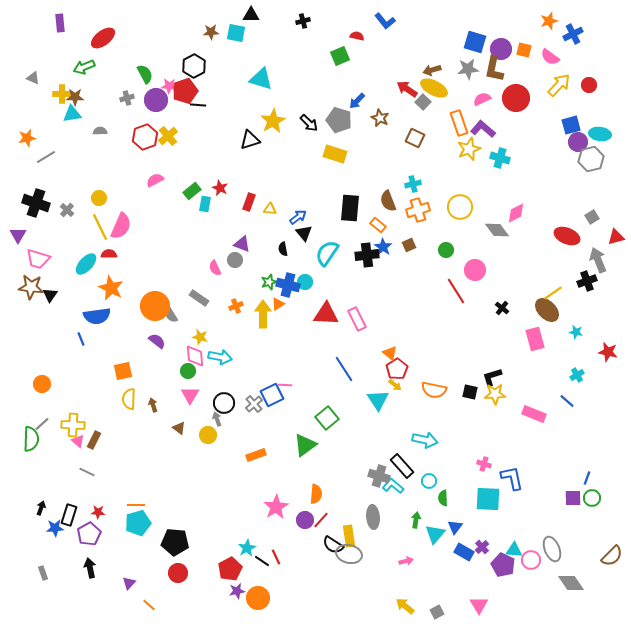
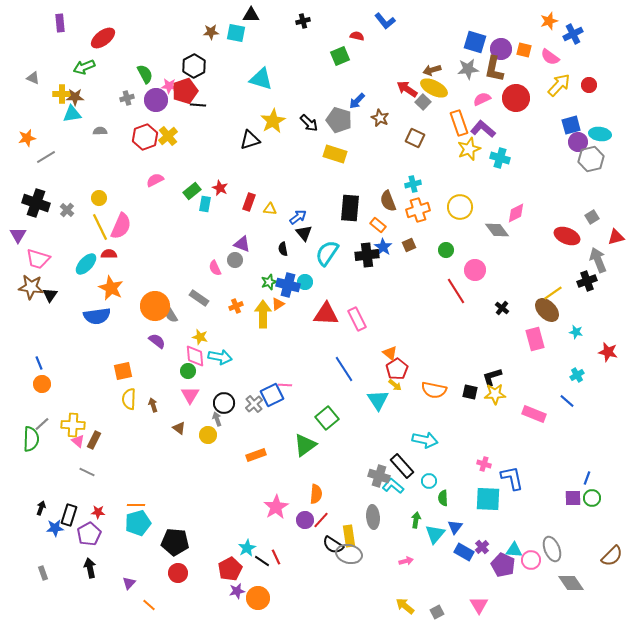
blue line at (81, 339): moved 42 px left, 24 px down
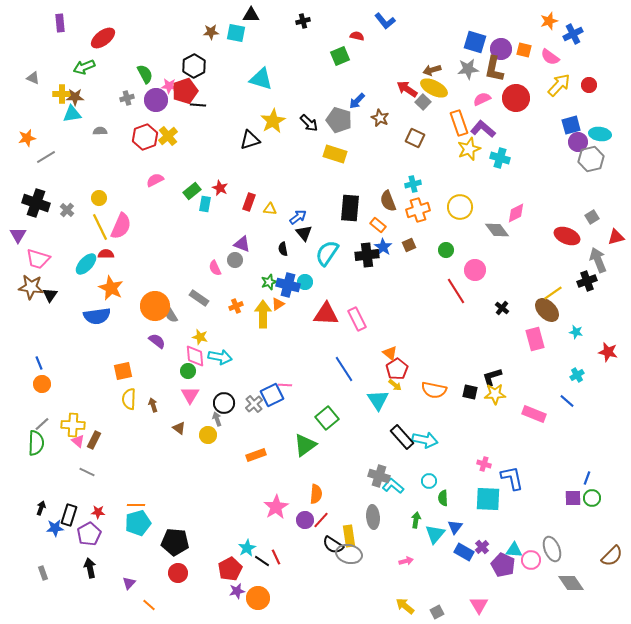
red semicircle at (109, 254): moved 3 px left
green semicircle at (31, 439): moved 5 px right, 4 px down
black rectangle at (402, 466): moved 29 px up
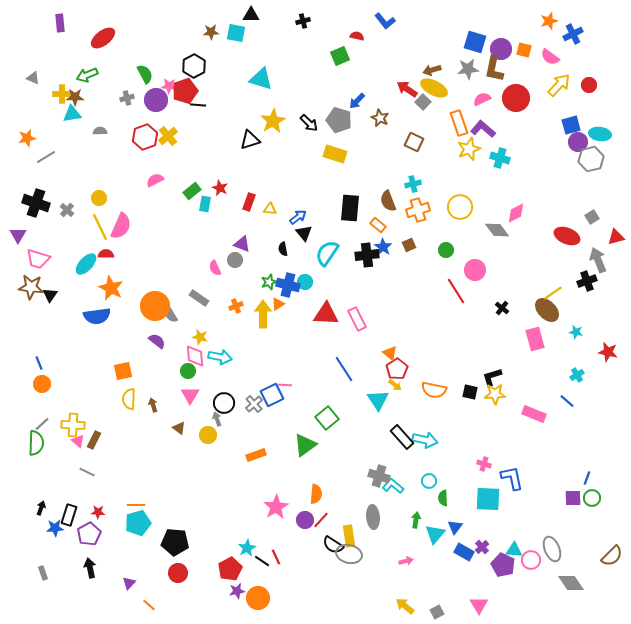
green arrow at (84, 67): moved 3 px right, 8 px down
brown square at (415, 138): moved 1 px left, 4 px down
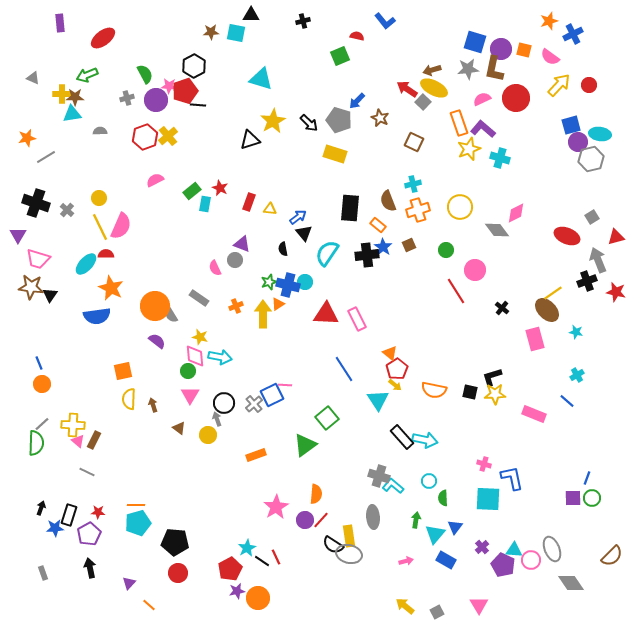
red star at (608, 352): moved 8 px right, 60 px up
blue rectangle at (464, 552): moved 18 px left, 8 px down
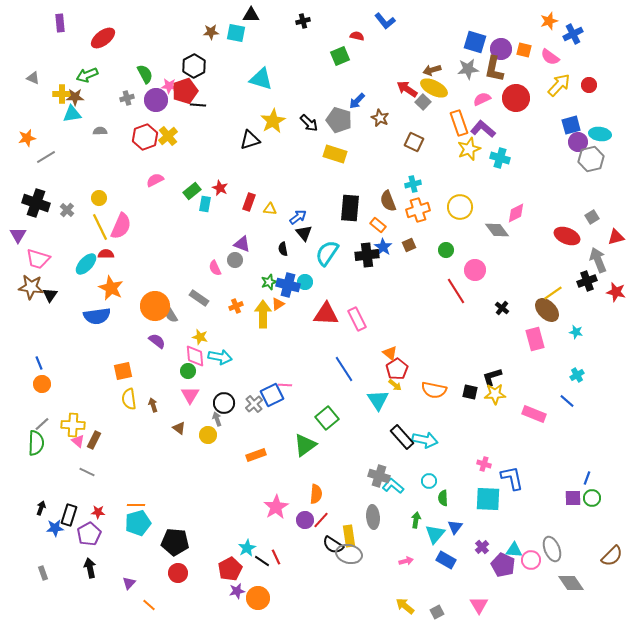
yellow semicircle at (129, 399): rotated 10 degrees counterclockwise
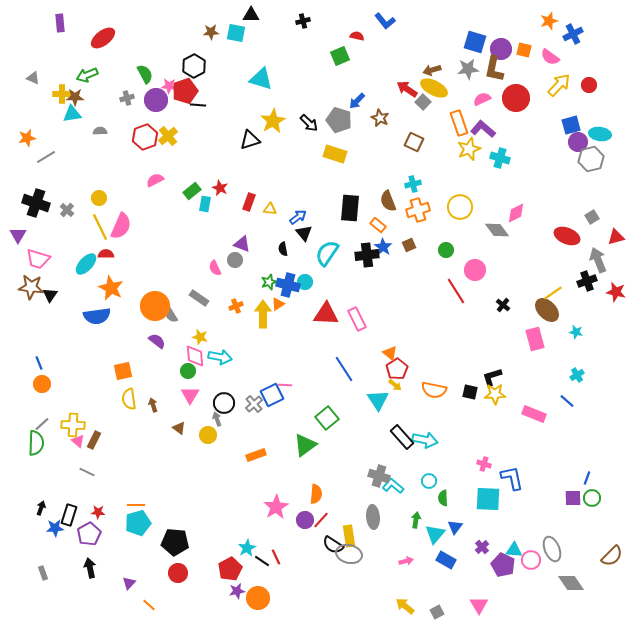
black cross at (502, 308): moved 1 px right, 3 px up
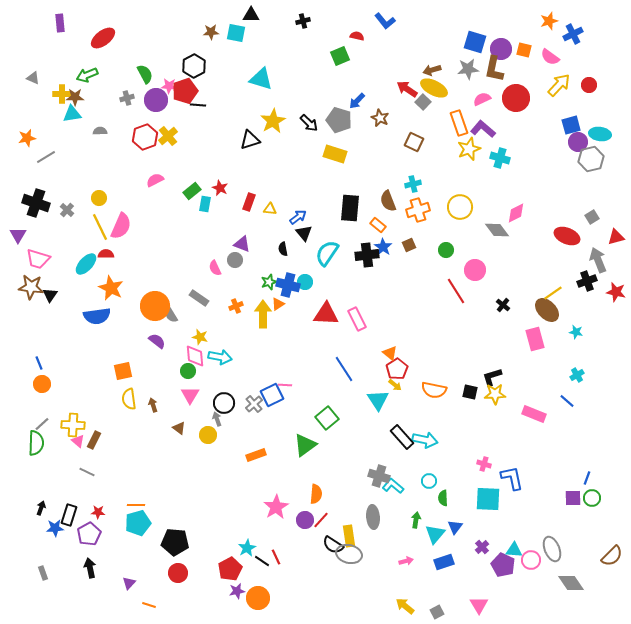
blue rectangle at (446, 560): moved 2 px left, 2 px down; rotated 48 degrees counterclockwise
orange line at (149, 605): rotated 24 degrees counterclockwise
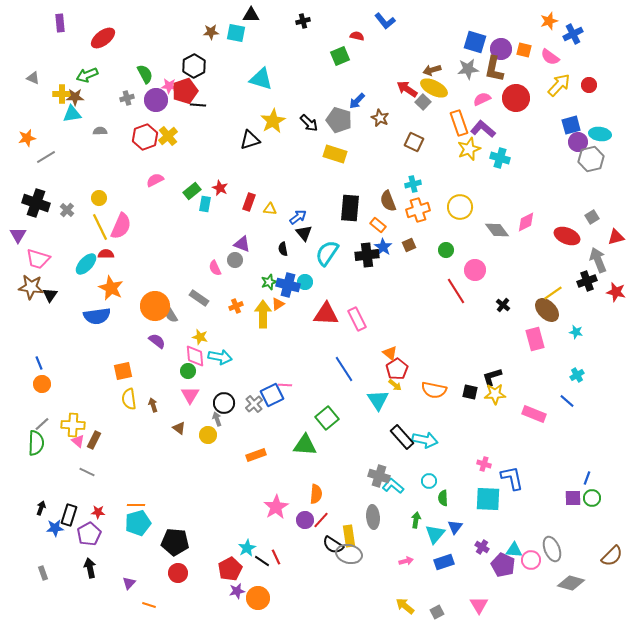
pink diamond at (516, 213): moved 10 px right, 9 px down
green triangle at (305, 445): rotated 40 degrees clockwise
purple cross at (482, 547): rotated 16 degrees counterclockwise
gray diamond at (571, 583): rotated 40 degrees counterclockwise
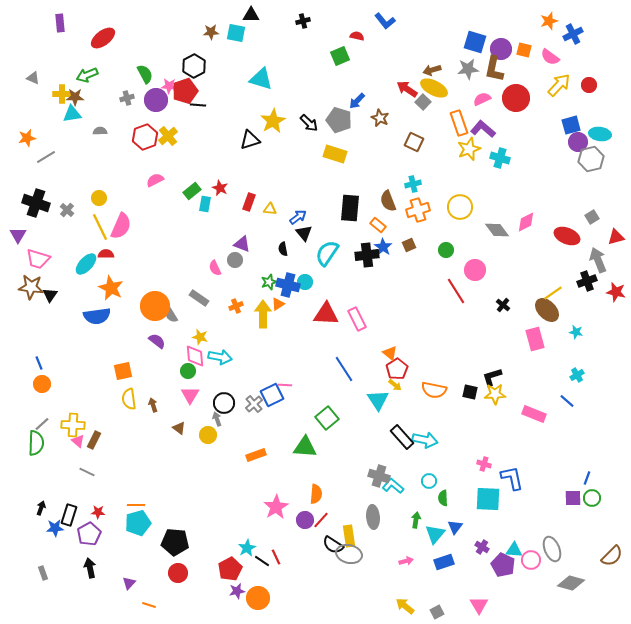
green triangle at (305, 445): moved 2 px down
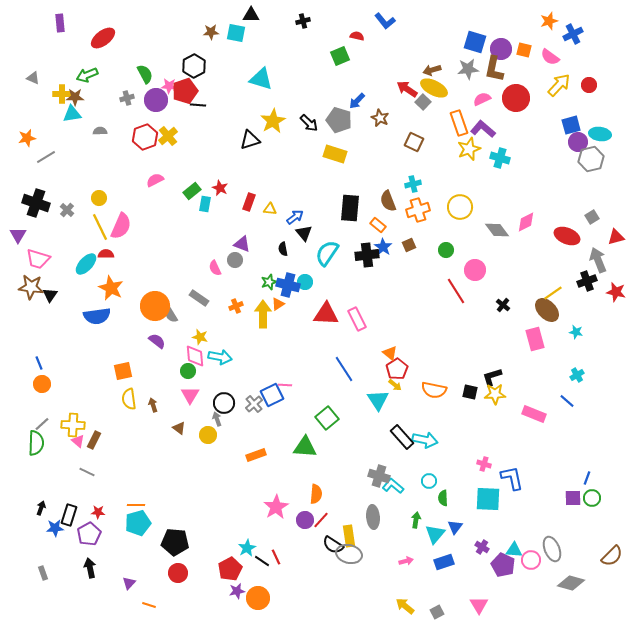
blue arrow at (298, 217): moved 3 px left
